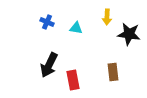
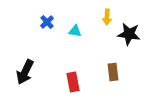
blue cross: rotated 24 degrees clockwise
cyan triangle: moved 1 px left, 3 px down
black arrow: moved 24 px left, 7 px down
red rectangle: moved 2 px down
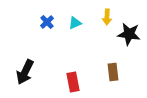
cyan triangle: moved 8 px up; rotated 32 degrees counterclockwise
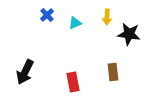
blue cross: moved 7 px up
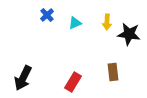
yellow arrow: moved 5 px down
black arrow: moved 2 px left, 6 px down
red rectangle: rotated 42 degrees clockwise
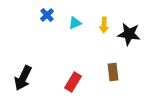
yellow arrow: moved 3 px left, 3 px down
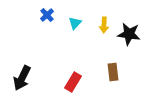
cyan triangle: rotated 24 degrees counterclockwise
black arrow: moved 1 px left
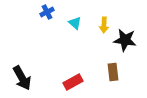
blue cross: moved 3 px up; rotated 16 degrees clockwise
cyan triangle: rotated 32 degrees counterclockwise
black star: moved 4 px left, 6 px down
black arrow: rotated 55 degrees counterclockwise
red rectangle: rotated 30 degrees clockwise
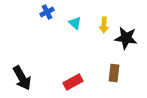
black star: moved 1 px right, 2 px up
brown rectangle: moved 1 px right, 1 px down; rotated 12 degrees clockwise
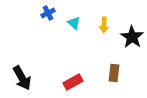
blue cross: moved 1 px right, 1 px down
cyan triangle: moved 1 px left
black star: moved 6 px right, 1 px up; rotated 25 degrees clockwise
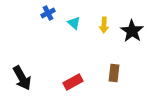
black star: moved 6 px up
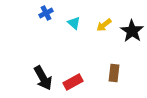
blue cross: moved 2 px left
yellow arrow: rotated 49 degrees clockwise
black arrow: moved 21 px right
